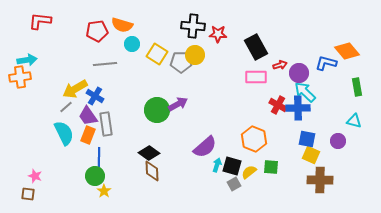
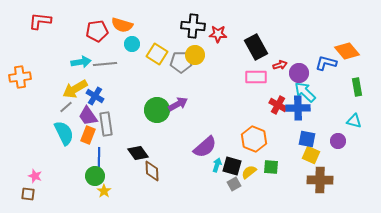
cyan arrow at (27, 60): moved 54 px right, 2 px down
black diamond at (149, 153): moved 11 px left; rotated 20 degrees clockwise
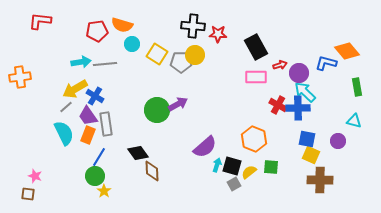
blue line at (99, 157): rotated 30 degrees clockwise
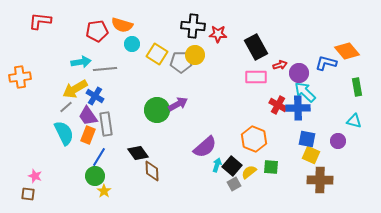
gray line at (105, 64): moved 5 px down
black square at (232, 166): rotated 24 degrees clockwise
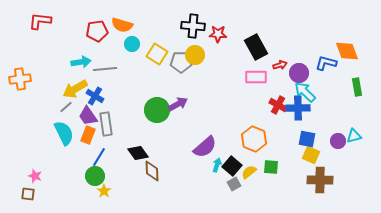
orange diamond at (347, 51): rotated 20 degrees clockwise
orange cross at (20, 77): moved 2 px down
cyan triangle at (354, 121): moved 15 px down; rotated 28 degrees counterclockwise
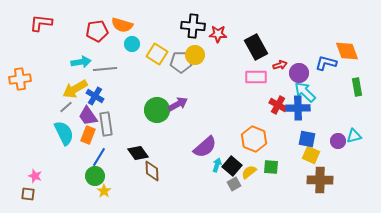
red L-shape at (40, 21): moved 1 px right, 2 px down
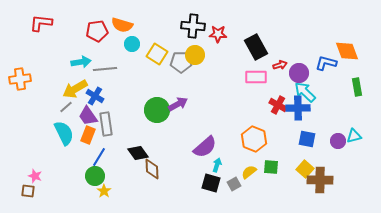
yellow square at (311, 155): moved 6 px left, 14 px down; rotated 18 degrees clockwise
black square at (232, 166): moved 21 px left, 17 px down; rotated 24 degrees counterclockwise
brown diamond at (152, 171): moved 2 px up
brown square at (28, 194): moved 3 px up
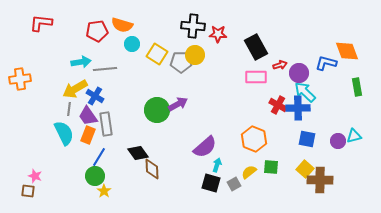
gray line at (66, 107): moved 3 px right, 2 px down; rotated 40 degrees counterclockwise
